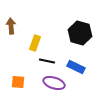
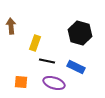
orange square: moved 3 px right
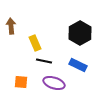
black hexagon: rotated 15 degrees clockwise
yellow rectangle: rotated 42 degrees counterclockwise
black line: moved 3 px left
blue rectangle: moved 2 px right, 2 px up
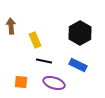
yellow rectangle: moved 3 px up
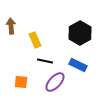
black line: moved 1 px right
purple ellipse: moved 1 px right, 1 px up; rotated 65 degrees counterclockwise
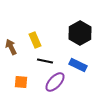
brown arrow: moved 21 px down; rotated 21 degrees counterclockwise
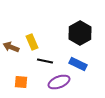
yellow rectangle: moved 3 px left, 2 px down
brown arrow: rotated 42 degrees counterclockwise
blue rectangle: moved 1 px up
purple ellipse: moved 4 px right; rotated 25 degrees clockwise
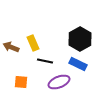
black hexagon: moved 6 px down
yellow rectangle: moved 1 px right, 1 px down
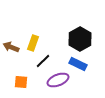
yellow rectangle: rotated 42 degrees clockwise
black line: moved 2 px left; rotated 56 degrees counterclockwise
purple ellipse: moved 1 px left, 2 px up
